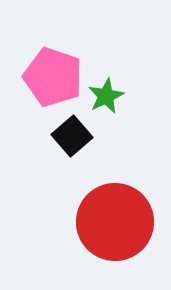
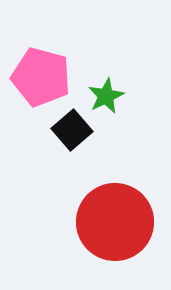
pink pentagon: moved 12 px left; rotated 4 degrees counterclockwise
black square: moved 6 px up
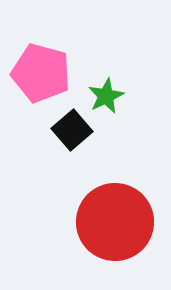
pink pentagon: moved 4 px up
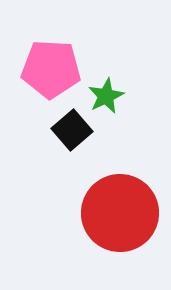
pink pentagon: moved 10 px right, 4 px up; rotated 12 degrees counterclockwise
red circle: moved 5 px right, 9 px up
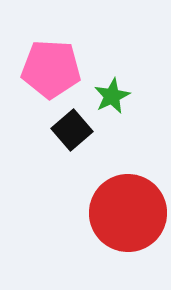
green star: moved 6 px right
red circle: moved 8 px right
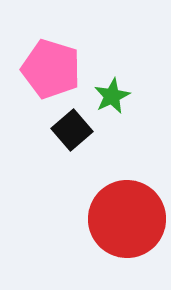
pink pentagon: rotated 14 degrees clockwise
red circle: moved 1 px left, 6 px down
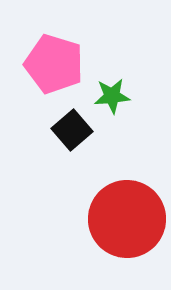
pink pentagon: moved 3 px right, 5 px up
green star: rotated 21 degrees clockwise
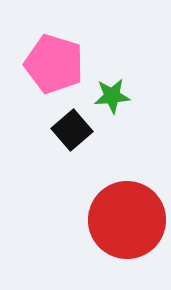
red circle: moved 1 px down
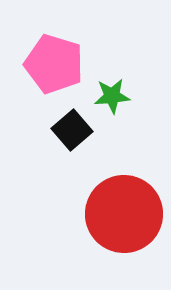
red circle: moved 3 px left, 6 px up
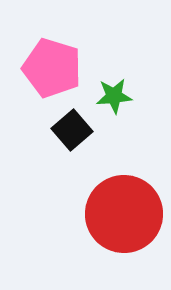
pink pentagon: moved 2 px left, 4 px down
green star: moved 2 px right
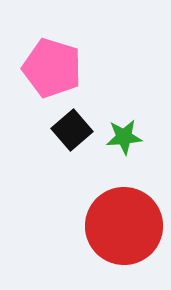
green star: moved 10 px right, 41 px down
red circle: moved 12 px down
